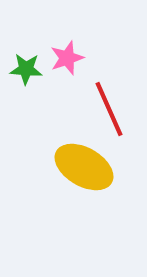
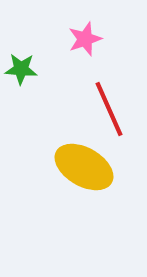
pink star: moved 18 px right, 19 px up
green star: moved 5 px left
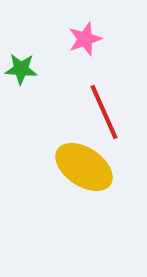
red line: moved 5 px left, 3 px down
yellow ellipse: rotated 4 degrees clockwise
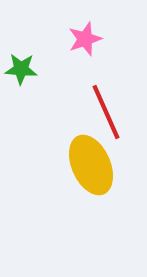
red line: moved 2 px right
yellow ellipse: moved 7 px right, 2 px up; rotated 32 degrees clockwise
